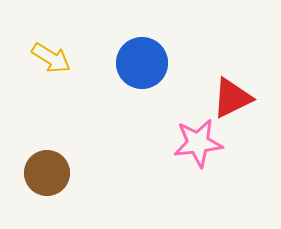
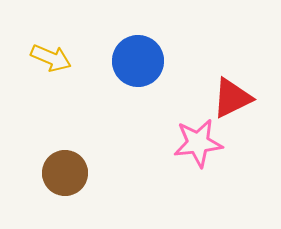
yellow arrow: rotated 9 degrees counterclockwise
blue circle: moved 4 px left, 2 px up
brown circle: moved 18 px right
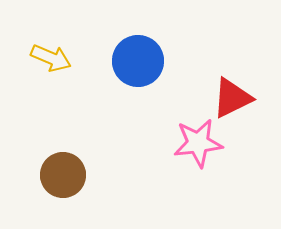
brown circle: moved 2 px left, 2 px down
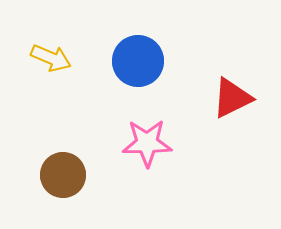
pink star: moved 51 px left; rotated 6 degrees clockwise
